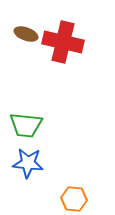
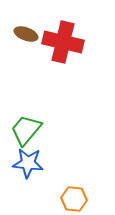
green trapezoid: moved 5 px down; rotated 124 degrees clockwise
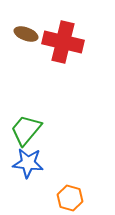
orange hexagon: moved 4 px left, 1 px up; rotated 10 degrees clockwise
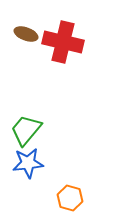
blue star: rotated 12 degrees counterclockwise
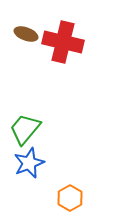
green trapezoid: moved 1 px left, 1 px up
blue star: moved 1 px right; rotated 16 degrees counterclockwise
orange hexagon: rotated 15 degrees clockwise
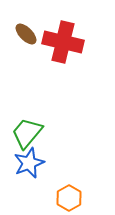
brown ellipse: rotated 25 degrees clockwise
green trapezoid: moved 2 px right, 4 px down
orange hexagon: moved 1 px left
